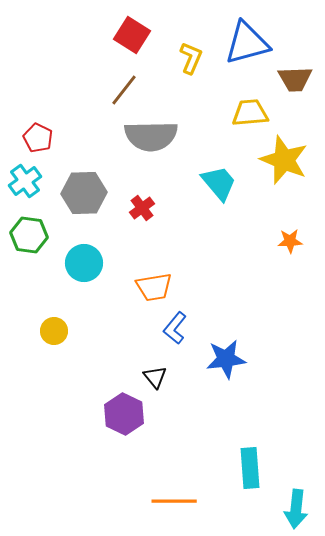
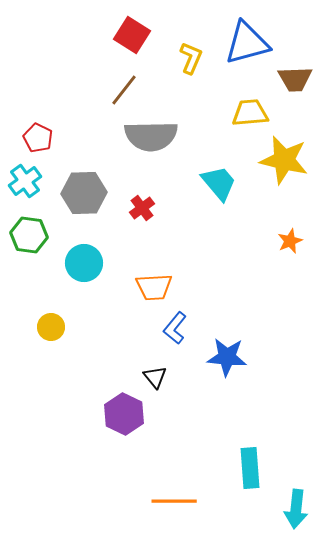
yellow star: rotated 9 degrees counterclockwise
orange star: rotated 20 degrees counterclockwise
orange trapezoid: rotated 6 degrees clockwise
yellow circle: moved 3 px left, 4 px up
blue star: moved 1 px right, 2 px up; rotated 12 degrees clockwise
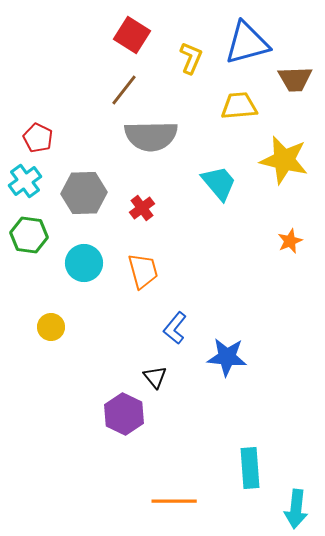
yellow trapezoid: moved 11 px left, 7 px up
orange trapezoid: moved 11 px left, 16 px up; rotated 102 degrees counterclockwise
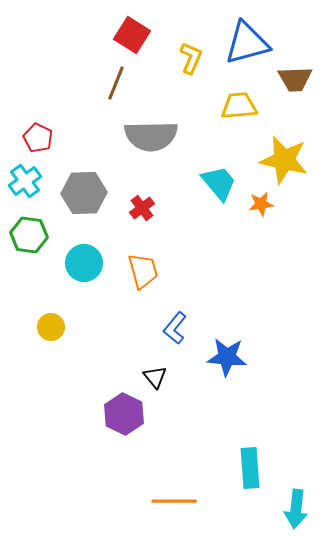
brown line: moved 8 px left, 7 px up; rotated 16 degrees counterclockwise
orange star: moved 29 px left, 37 px up; rotated 15 degrees clockwise
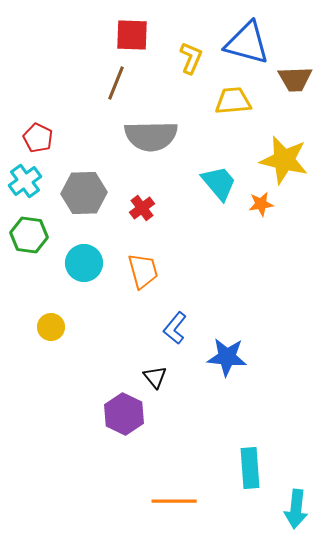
red square: rotated 30 degrees counterclockwise
blue triangle: rotated 30 degrees clockwise
yellow trapezoid: moved 6 px left, 5 px up
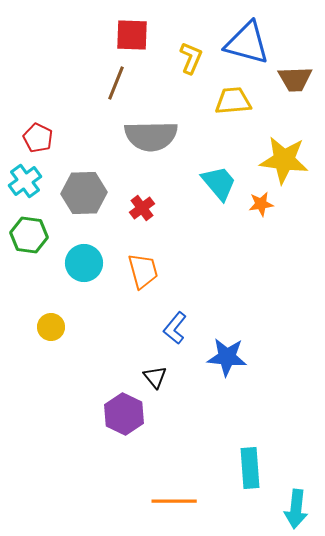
yellow star: rotated 6 degrees counterclockwise
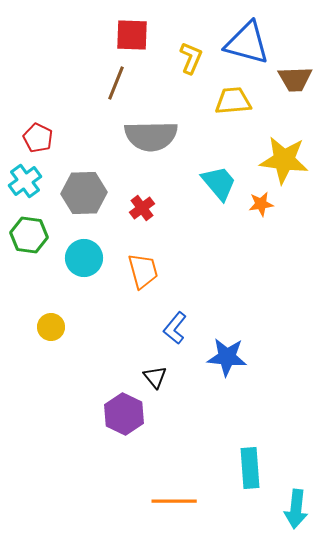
cyan circle: moved 5 px up
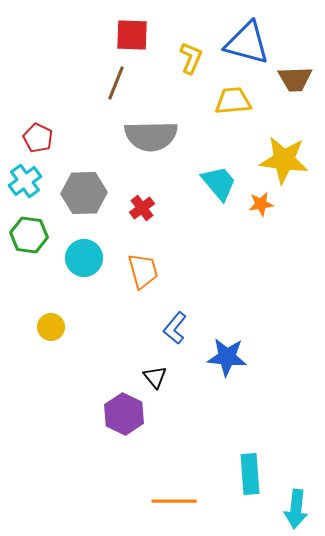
cyan rectangle: moved 6 px down
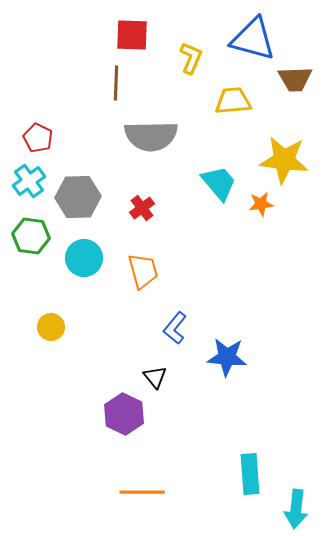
blue triangle: moved 6 px right, 4 px up
brown line: rotated 20 degrees counterclockwise
cyan cross: moved 4 px right
gray hexagon: moved 6 px left, 4 px down
green hexagon: moved 2 px right, 1 px down
orange line: moved 32 px left, 9 px up
